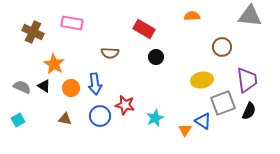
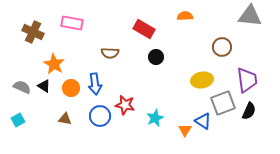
orange semicircle: moved 7 px left
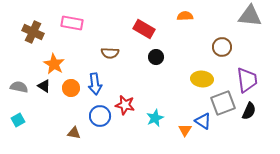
yellow ellipse: moved 1 px up; rotated 15 degrees clockwise
gray semicircle: moved 3 px left; rotated 12 degrees counterclockwise
brown triangle: moved 9 px right, 14 px down
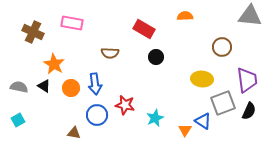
blue circle: moved 3 px left, 1 px up
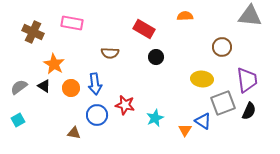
gray semicircle: rotated 48 degrees counterclockwise
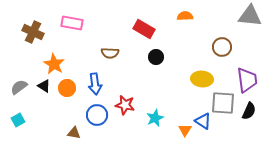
orange circle: moved 4 px left
gray square: rotated 25 degrees clockwise
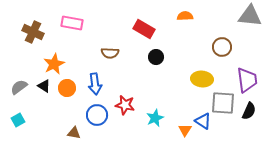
orange star: rotated 15 degrees clockwise
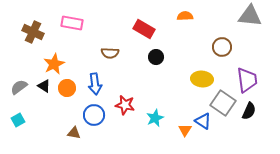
gray square: rotated 30 degrees clockwise
blue circle: moved 3 px left
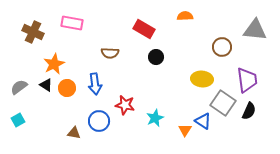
gray triangle: moved 5 px right, 14 px down
black triangle: moved 2 px right, 1 px up
blue circle: moved 5 px right, 6 px down
